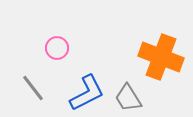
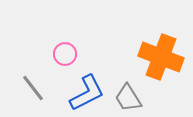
pink circle: moved 8 px right, 6 px down
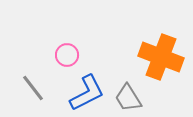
pink circle: moved 2 px right, 1 px down
